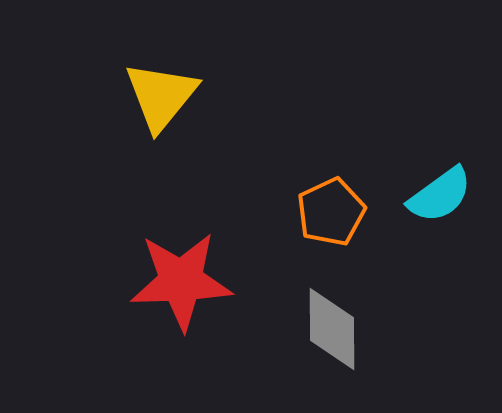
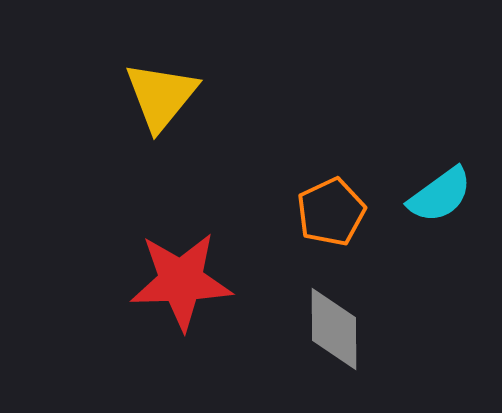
gray diamond: moved 2 px right
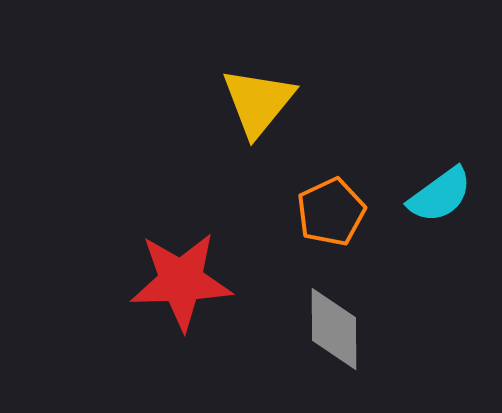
yellow triangle: moved 97 px right, 6 px down
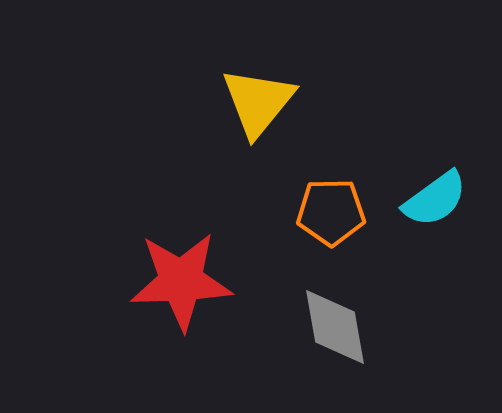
cyan semicircle: moved 5 px left, 4 px down
orange pentagon: rotated 24 degrees clockwise
gray diamond: moved 1 px right, 2 px up; rotated 10 degrees counterclockwise
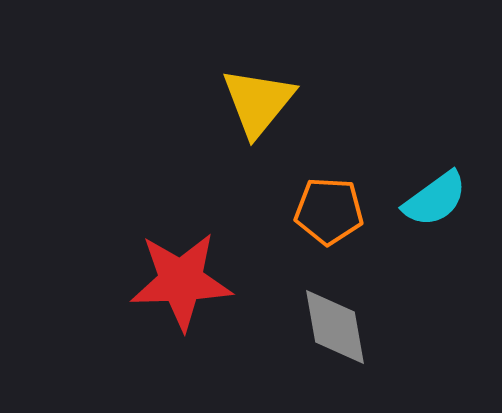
orange pentagon: moved 2 px left, 1 px up; rotated 4 degrees clockwise
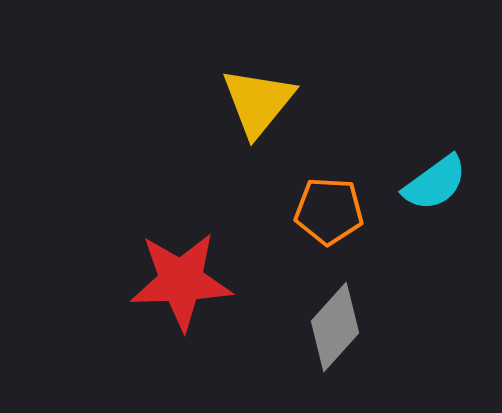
cyan semicircle: moved 16 px up
gray diamond: rotated 52 degrees clockwise
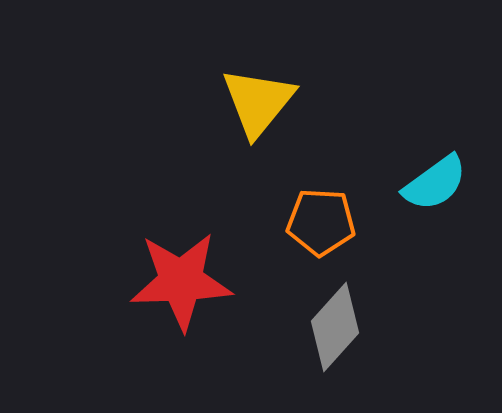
orange pentagon: moved 8 px left, 11 px down
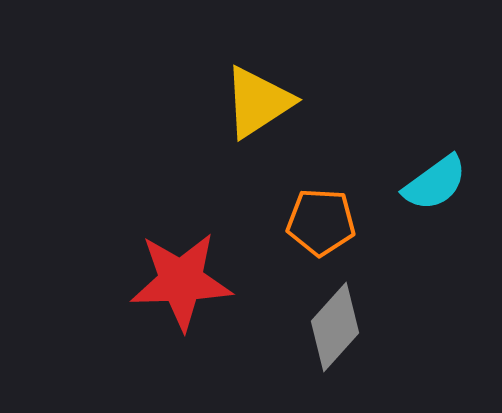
yellow triangle: rotated 18 degrees clockwise
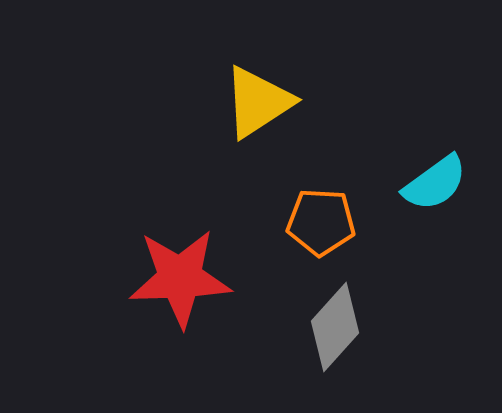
red star: moved 1 px left, 3 px up
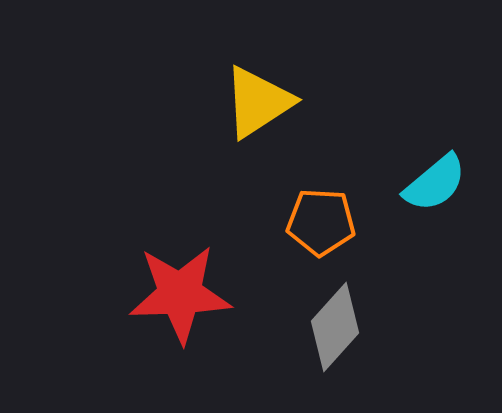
cyan semicircle: rotated 4 degrees counterclockwise
red star: moved 16 px down
